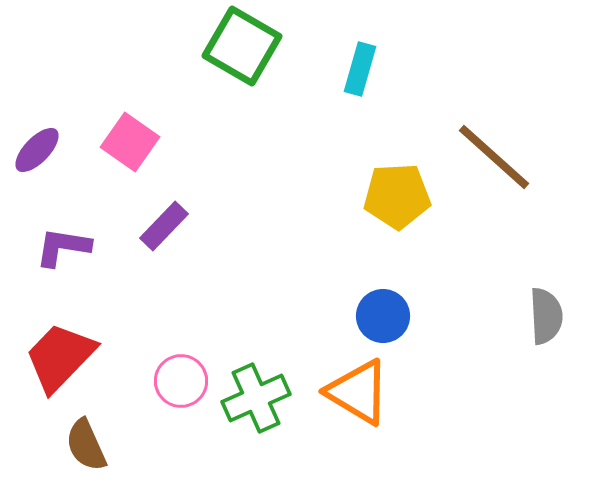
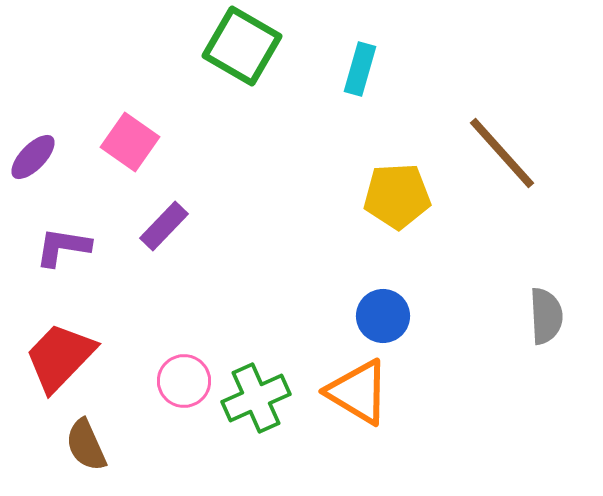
purple ellipse: moved 4 px left, 7 px down
brown line: moved 8 px right, 4 px up; rotated 6 degrees clockwise
pink circle: moved 3 px right
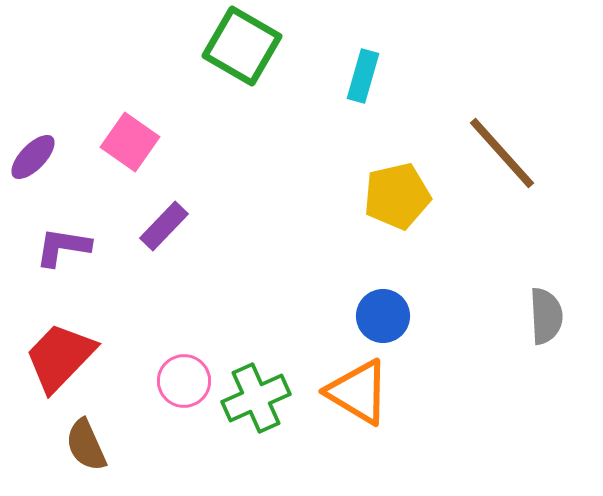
cyan rectangle: moved 3 px right, 7 px down
yellow pentagon: rotated 10 degrees counterclockwise
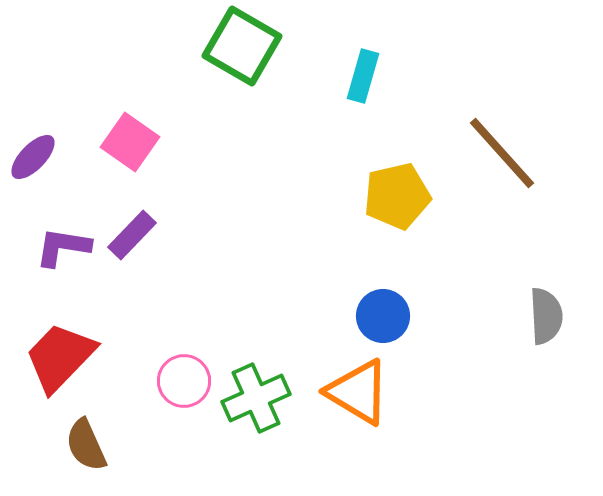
purple rectangle: moved 32 px left, 9 px down
